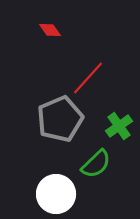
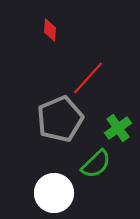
red diamond: rotated 40 degrees clockwise
green cross: moved 1 px left, 2 px down
white circle: moved 2 px left, 1 px up
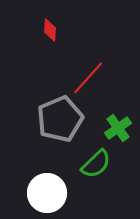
white circle: moved 7 px left
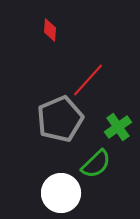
red line: moved 2 px down
green cross: moved 1 px up
white circle: moved 14 px right
